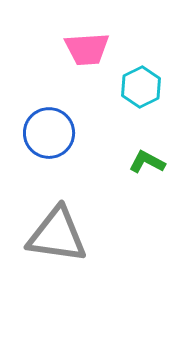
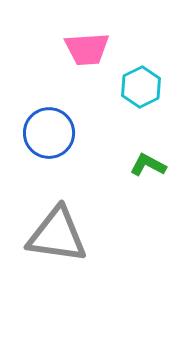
green L-shape: moved 1 px right, 3 px down
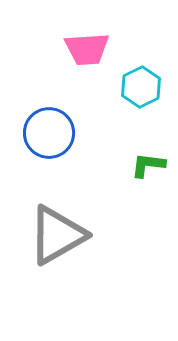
green L-shape: rotated 21 degrees counterclockwise
gray triangle: rotated 38 degrees counterclockwise
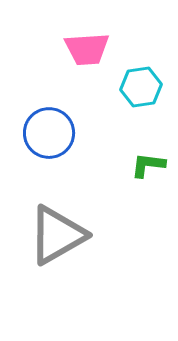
cyan hexagon: rotated 18 degrees clockwise
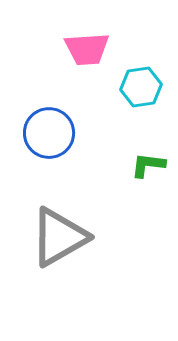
gray triangle: moved 2 px right, 2 px down
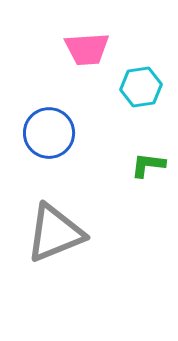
gray triangle: moved 4 px left, 4 px up; rotated 8 degrees clockwise
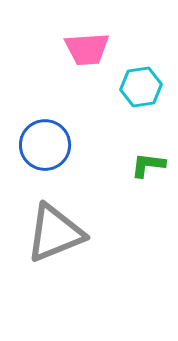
blue circle: moved 4 px left, 12 px down
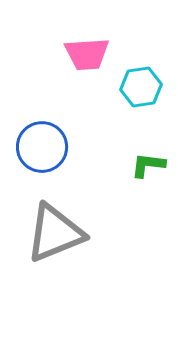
pink trapezoid: moved 5 px down
blue circle: moved 3 px left, 2 px down
